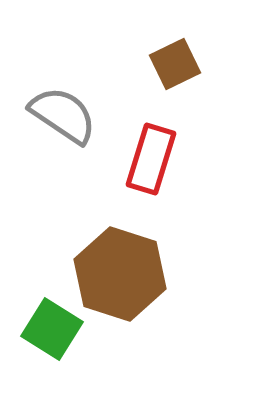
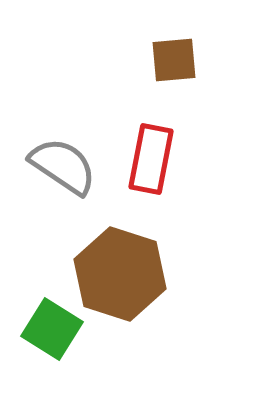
brown square: moved 1 px left, 4 px up; rotated 21 degrees clockwise
gray semicircle: moved 51 px down
red rectangle: rotated 6 degrees counterclockwise
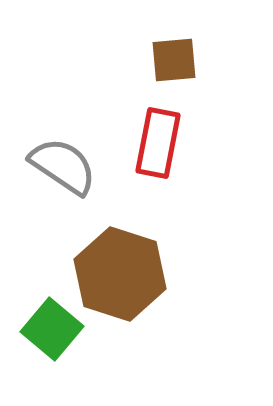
red rectangle: moved 7 px right, 16 px up
green square: rotated 8 degrees clockwise
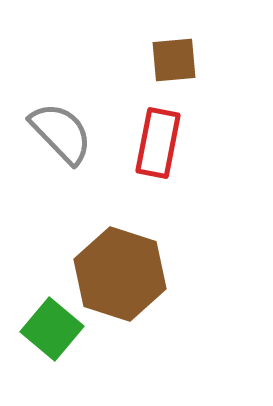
gray semicircle: moved 2 px left, 33 px up; rotated 12 degrees clockwise
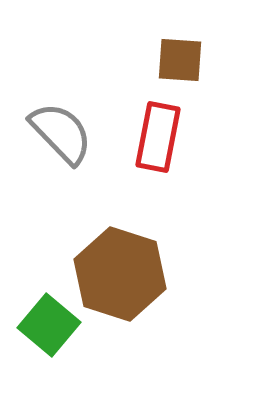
brown square: moved 6 px right; rotated 9 degrees clockwise
red rectangle: moved 6 px up
green square: moved 3 px left, 4 px up
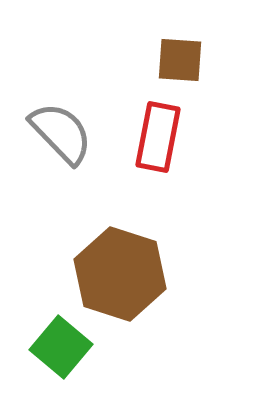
green square: moved 12 px right, 22 px down
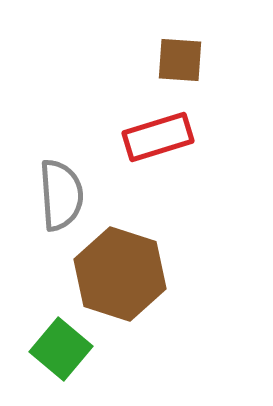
gray semicircle: moved 62 px down; rotated 40 degrees clockwise
red rectangle: rotated 62 degrees clockwise
green square: moved 2 px down
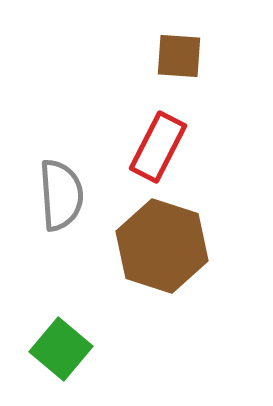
brown square: moved 1 px left, 4 px up
red rectangle: moved 10 px down; rotated 46 degrees counterclockwise
brown hexagon: moved 42 px right, 28 px up
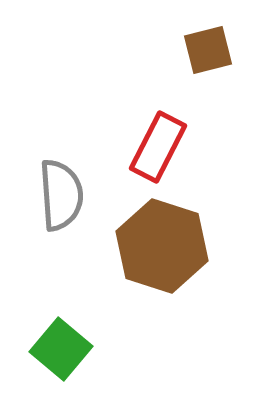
brown square: moved 29 px right, 6 px up; rotated 18 degrees counterclockwise
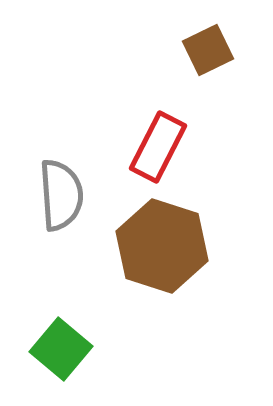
brown square: rotated 12 degrees counterclockwise
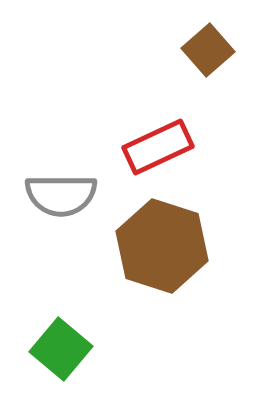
brown square: rotated 15 degrees counterclockwise
red rectangle: rotated 38 degrees clockwise
gray semicircle: rotated 94 degrees clockwise
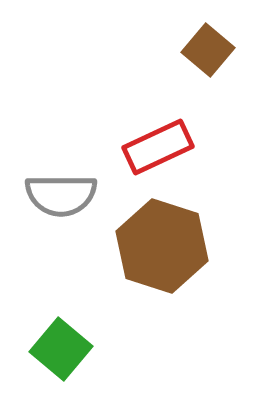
brown square: rotated 9 degrees counterclockwise
